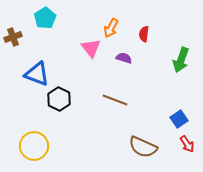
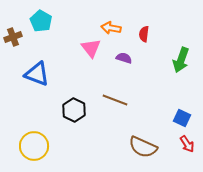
cyan pentagon: moved 4 px left, 3 px down; rotated 10 degrees counterclockwise
orange arrow: rotated 72 degrees clockwise
black hexagon: moved 15 px right, 11 px down
blue square: moved 3 px right, 1 px up; rotated 30 degrees counterclockwise
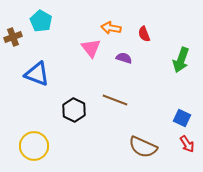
red semicircle: rotated 28 degrees counterclockwise
